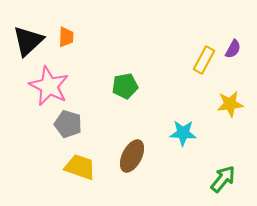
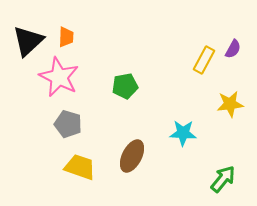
pink star: moved 10 px right, 9 px up
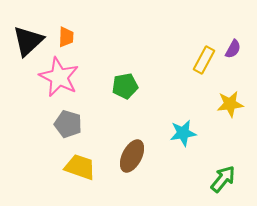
cyan star: rotated 12 degrees counterclockwise
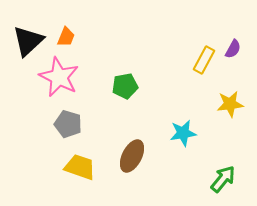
orange trapezoid: rotated 20 degrees clockwise
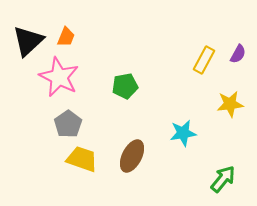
purple semicircle: moved 5 px right, 5 px down
gray pentagon: rotated 20 degrees clockwise
yellow trapezoid: moved 2 px right, 8 px up
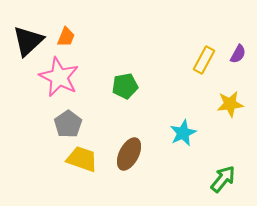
cyan star: rotated 16 degrees counterclockwise
brown ellipse: moved 3 px left, 2 px up
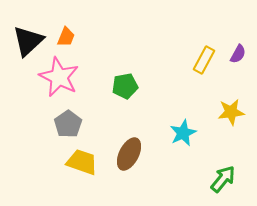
yellow star: moved 1 px right, 8 px down
yellow trapezoid: moved 3 px down
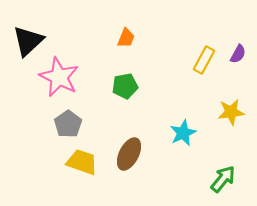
orange trapezoid: moved 60 px right, 1 px down
